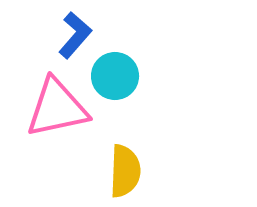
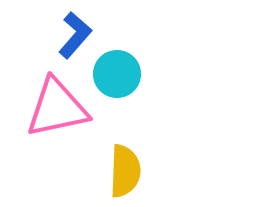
cyan circle: moved 2 px right, 2 px up
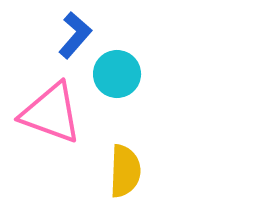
pink triangle: moved 6 px left, 5 px down; rotated 32 degrees clockwise
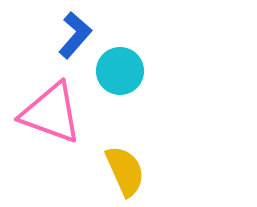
cyan circle: moved 3 px right, 3 px up
yellow semicircle: rotated 26 degrees counterclockwise
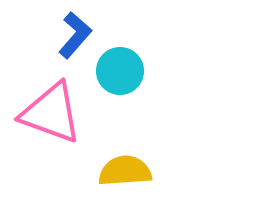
yellow semicircle: rotated 70 degrees counterclockwise
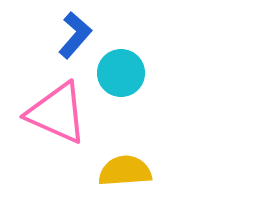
cyan circle: moved 1 px right, 2 px down
pink triangle: moved 6 px right; rotated 4 degrees clockwise
